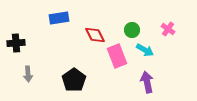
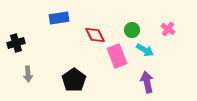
black cross: rotated 12 degrees counterclockwise
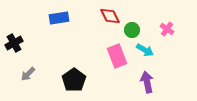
pink cross: moved 1 px left
red diamond: moved 15 px right, 19 px up
black cross: moved 2 px left; rotated 12 degrees counterclockwise
gray arrow: rotated 49 degrees clockwise
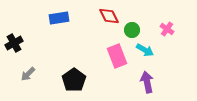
red diamond: moved 1 px left
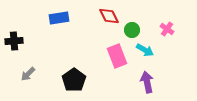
black cross: moved 2 px up; rotated 24 degrees clockwise
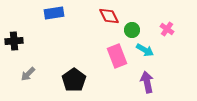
blue rectangle: moved 5 px left, 5 px up
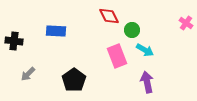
blue rectangle: moved 2 px right, 18 px down; rotated 12 degrees clockwise
pink cross: moved 19 px right, 6 px up
black cross: rotated 12 degrees clockwise
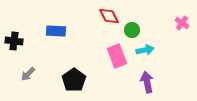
pink cross: moved 4 px left
cyan arrow: rotated 42 degrees counterclockwise
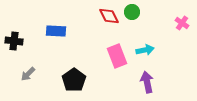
green circle: moved 18 px up
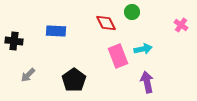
red diamond: moved 3 px left, 7 px down
pink cross: moved 1 px left, 2 px down
cyan arrow: moved 2 px left, 1 px up
pink rectangle: moved 1 px right
gray arrow: moved 1 px down
